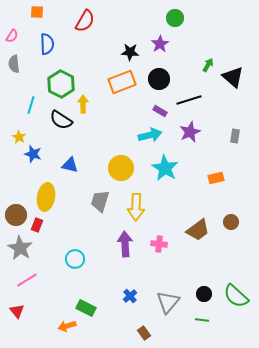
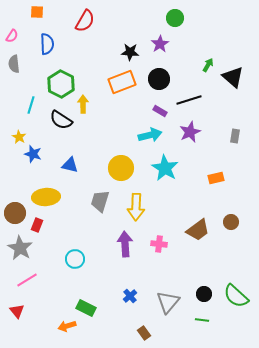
yellow ellipse at (46, 197): rotated 76 degrees clockwise
brown circle at (16, 215): moved 1 px left, 2 px up
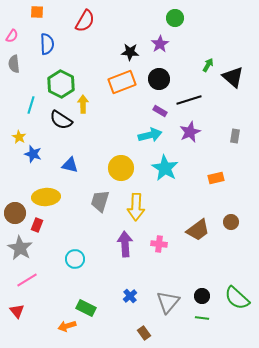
black circle at (204, 294): moved 2 px left, 2 px down
green semicircle at (236, 296): moved 1 px right, 2 px down
green line at (202, 320): moved 2 px up
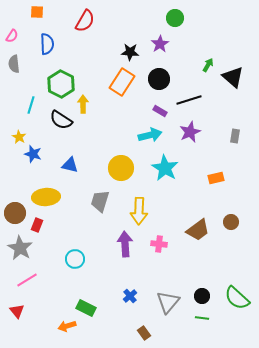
orange rectangle at (122, 82): rotated 36 degrees counterclockwise
yellow arrow at (136, 207): moved 3 px right, 4 px down
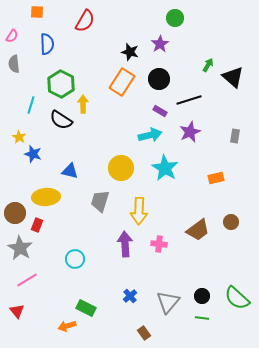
black star at (130, 52): rotated 12 degrees clockwise
blue triangle at (70, 165): moved 6 px down
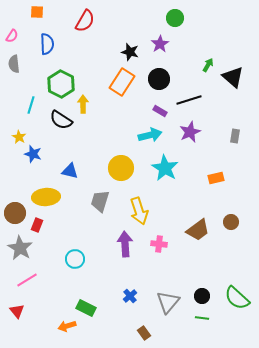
yellow arrow at (139, 211): rotated 20 degrees counterclockwise
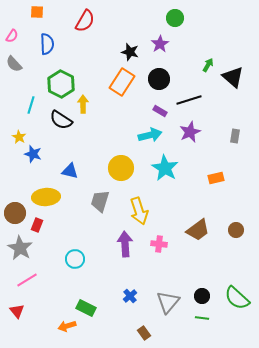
gray semicircle at (14, 64): rotated 36 degrees counterclockwise
brown circle at (231, 222): moved 5 px right, 8 px down
